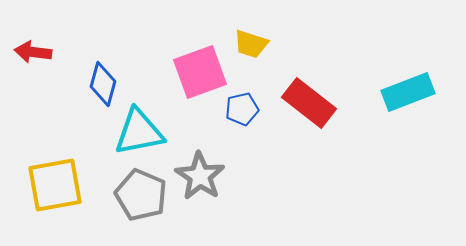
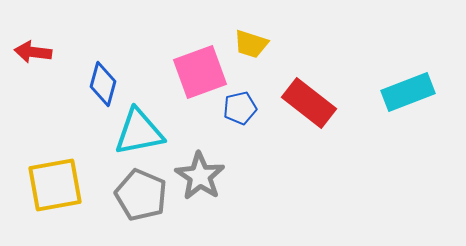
blue pentagon: moved 2 px left, 1 px up
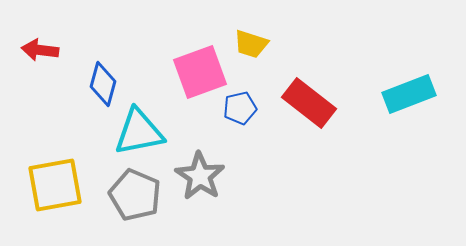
red arrow: moved 7 px right, 2 px up
cyan rectangle: moved 1 px right, 2 px down
gray pentagon: moved 6 px left
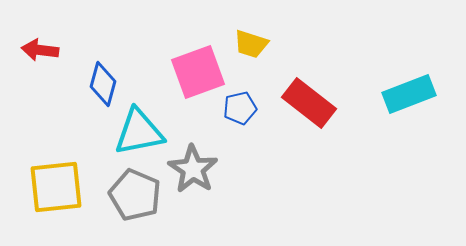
pink square: moved 2 px left
gray star: moved 7 px left, 7 px up
yellow square: moved 1 px right, 2 px down; rotated 4 degrees clockwise
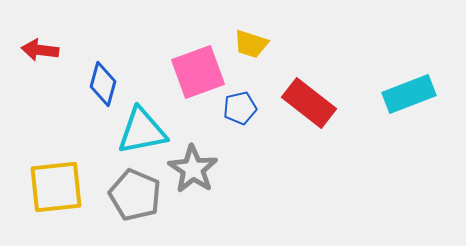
cyan triangle: moved 3 px right, 1 px up
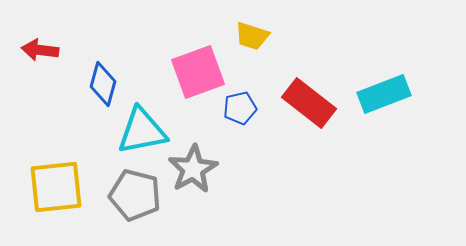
yellow trapezoid: moved 1 px right, 8 px up
cyan rectangle: moved 25 px left
gray star: rotated 9 degrees clockwise
gray pentagon: rotated 9 degrees counterclockwise
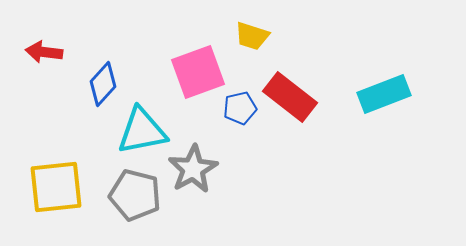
red arrow: moved 4 px right, 2 px down
blue diamond: rotated 27 degrees clockwise
red rectangle: moved 19 px left, 6 px up
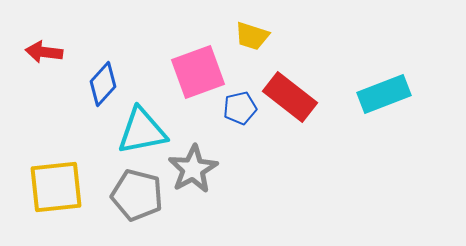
gray pentagon: moved 2 px right
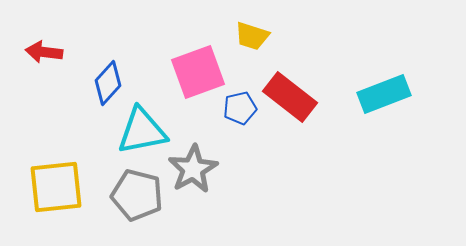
blue diamond: moved 5 px right, 1 px up
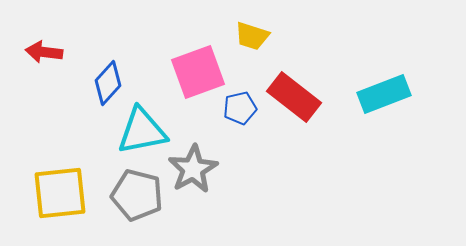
red rectangle: moved 4 px right
yellow square: moved 4 px right, 6 px down
